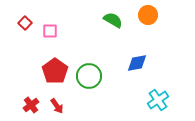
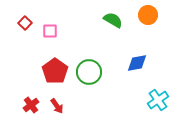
green circle: moved 4 px up
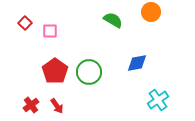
orange circle: moved 3 px right, 3 px up
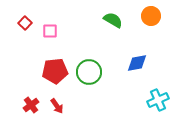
orange circle: moved 4 px down
red pentagon: rotated 30 degrees clockwise
cyan cross: rotated 10 degrees clockwise
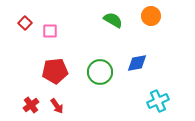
green circle: moved 11 px right
cyan cross: moved 1 px down
